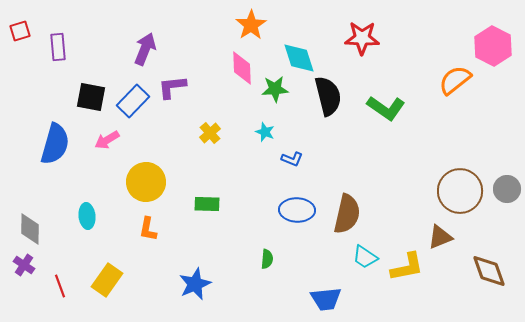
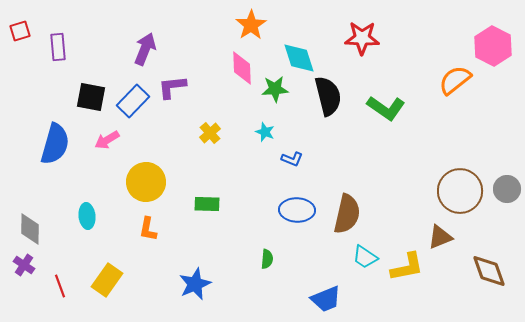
blue trapezoid: rotated 16 degrees counterclockwise
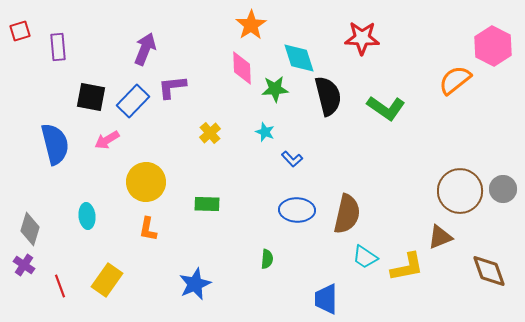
blue semicircle: rotated 30 degrees counterclockwise
blue L-shape: rotated 25 degrees clockwise
gray circle: moved 4 px left
gray diamond: rotated 16 degrees clockwise
blue trapezoid: rotated 112 degrees clockwise
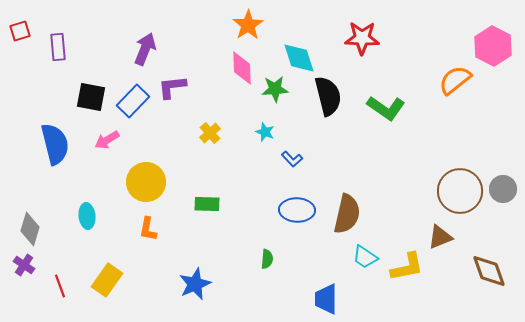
orange star: moved 3 px left
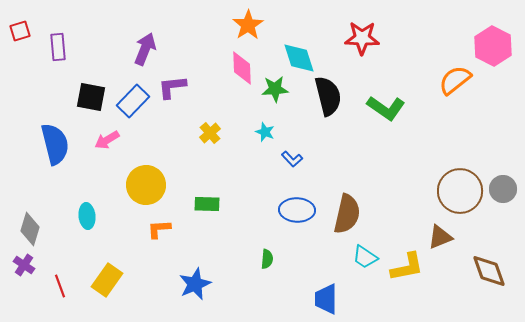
yellow circle: moved 3 px down
orange L-shape: moved 11 px right; rotated 75 degrees clockwise
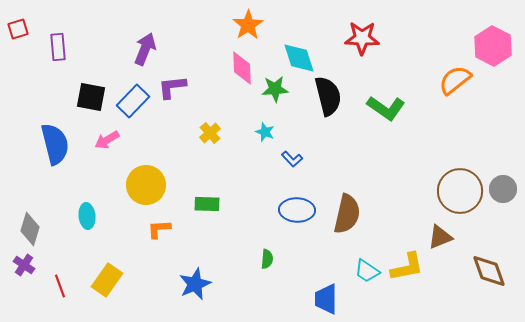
red square: moved 2 px left, 2 px up
cyan trapezoid: moved 2 px right, 14 px down
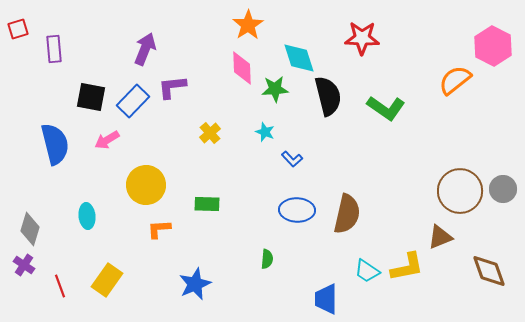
purple rectangle: moved 4 px left, 2 px down
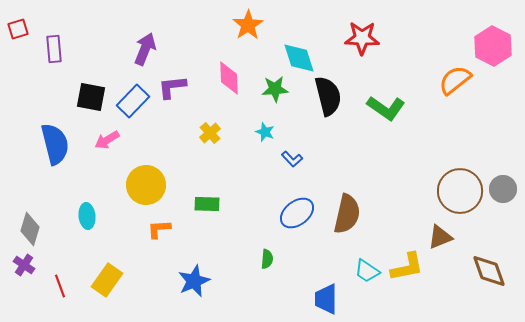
pink diamond: moved 13 px left, 10 px down
blue ellipse: moved 3 px down; rotated 40 degrees counterclockwise
blue star: moved 1 px left, 3 px up
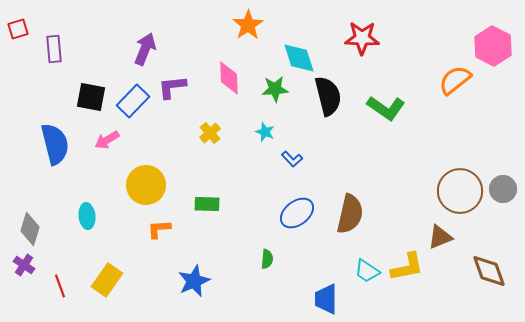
brown semicircle: moved 3 px right
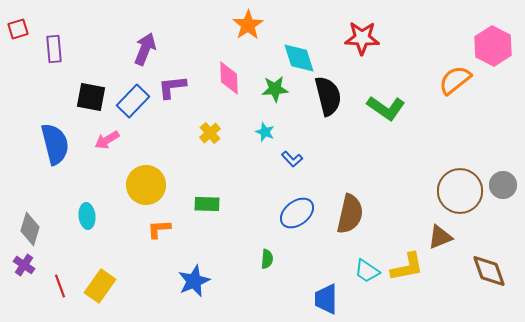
gray circle: moved 4 px up
yellow rectangle: moved 7 px left, 6 px down
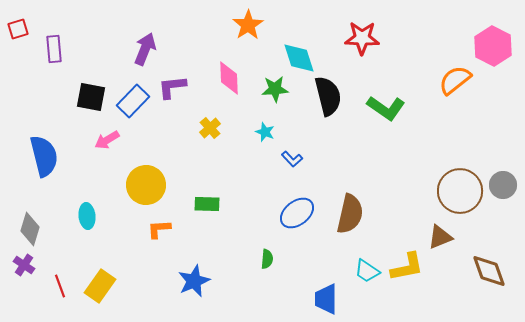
yellow cross: moved 5 px up
blue semicircle: moved 11 px left, 12 px down
